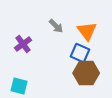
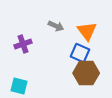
gray arrow: rotated 21 degrees counterclockwise
purple cross: rotated 18 degrees clockwise
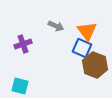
blue square: moved 2 px right, 5 px up
brown hexagon: moved 9 px right, 8 px up; rotated 20 degrees clockwise
cyan square: moved 1 px right
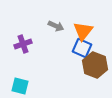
orange triangle: moved 4 px left; rotated 15 degrees clockwise
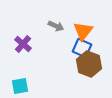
purple cross: rotated 30 degrees counterclockwise
brown hexagon: moved 6 px left, 1 px up
cyan square: rotated 24 degrees counterclockwise
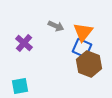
orange triangle: moved 1 px down
purple cross: moved 1 px right, 1 px up
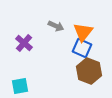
brown hexagon: moved 7 px down
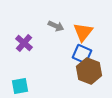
blue square: moved 6 px down
